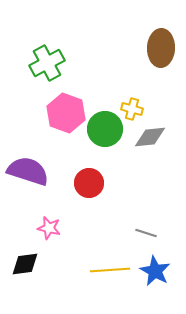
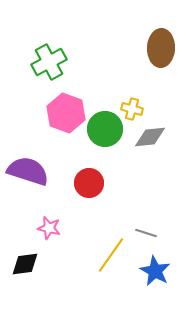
green cross: moved 2 px right, 1 px up
yellow line: moved 1 px right, 15 px up; rotated 51 degrees counterclockwise
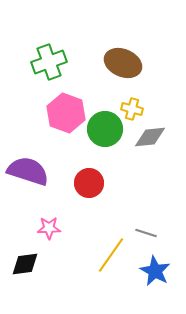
brown ellipse: moved 38 px left, 15 px down; rotated 69 degrees counterclockwise
green cross: rotated 8 degrees clockwise
pink star: rotated 15 degrees counterclockwise
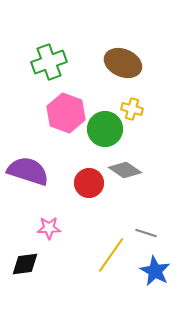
gray diamond: moved 25 px left, 33 px down; rotated 40 degrees clockwise
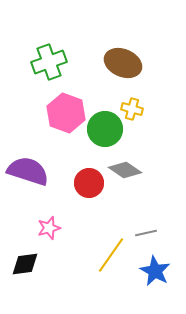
pink star: rotated 15 degrees counterclockwise
gray line: rotated 30 degrees counterclockwise
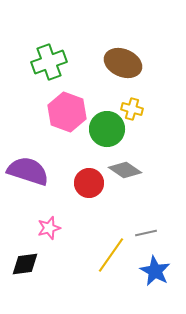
pink hexagon: moved 1 px right, 1 px up
green circle: moved 2 px right
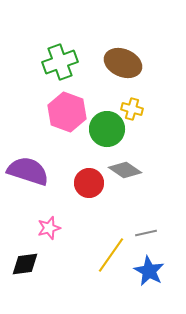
green cross: moved 11 px right
blue star: moved 6 px left
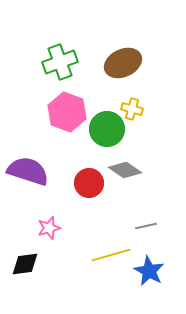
brown ellipse: rotated 48 degrees counterclockwise
gray line: moved 7 px up
yellow line: rotated 39 degrees clockwise
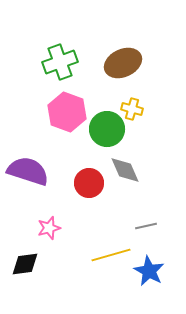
gray diamond: rotated 32 degrees clockwise
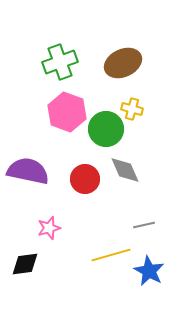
green circle: moved 1 px left
purple semicircle: rotated 6 degrees counterclockwise
red circle: moved 4 px left, 4 px up
gray line: moved 2 px left, 1 px up
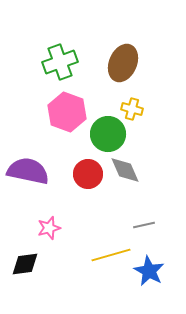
brown ellipse: rotated 42 degrees counterclockwise
green circle: moved 2 px right, 5 px down
red circle: moved 3 px right, 5 px up
